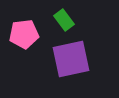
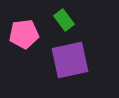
purple square: moved 1 px left, 1 px down
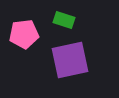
green rectangle: rotated 35 degrees counterclockwise
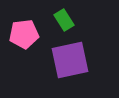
green rectangle: rotated 40 degrees clockwise
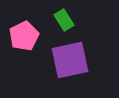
pink pentagon: moved 2 px down; rotated 20 degrees counterclockwise
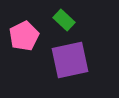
green rectangle: rotated 15 degrees counterclockwise
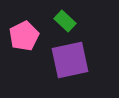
green rectangle: moved 1 px right, 1 px down
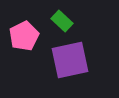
green rectangle: moved 3 px left
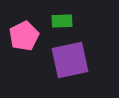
green rectangle: rotated 45 degrees counterclockwise
